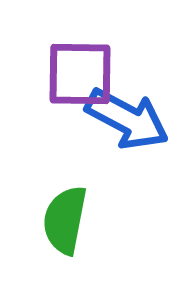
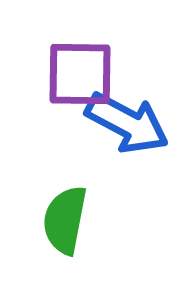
blue arrow: moved 4 px down
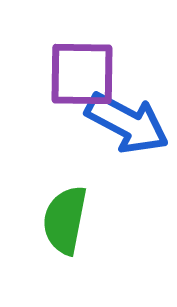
purple square: moved 2 px right
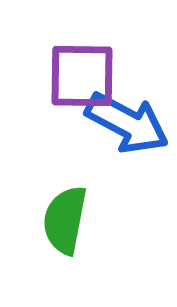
purple square: moved 2 px down
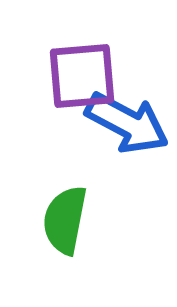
purple square: rotated 6 degrees counterclockwise
